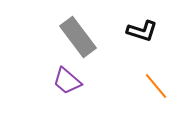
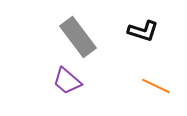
black L-shape: moved 1 px right
orange line: rotated 24 degrees counterclockwise
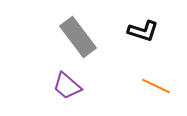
purple trapezoid: moved 5 px down
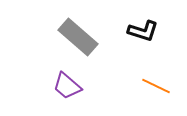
gray rectangle: rotated 12 degrees counterclockwise
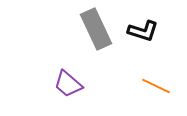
gray rectangle: moved 18 px right, 8 px up; rotated 24 degrees clockwise
purple trapezoid: moved 1 px right, 2 px up
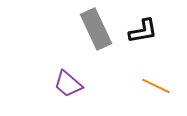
black L-shape: rotated 28 degrees counterclockwise
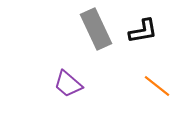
orange line: moved 1 px right; rotated 12 degrees clockwise
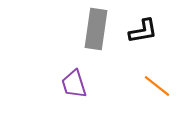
gray rectangle: rotated 33 degrees clockwise
purple trapezoid: moved 6 px right; rotated 32 degrees clockwise
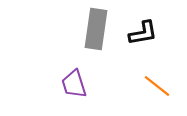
black L-shape: moved 2 px down
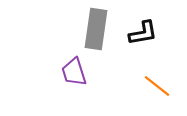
purple trapezoid: moved 12 px up
